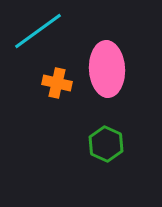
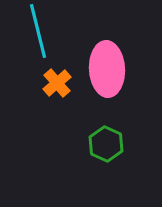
cyan line: rotated 68 degrees counterclockwise
orange cross: rotated 36 degrees clockwise
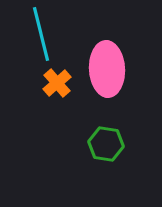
cyan line: moved 3 px right, 3 px down
green hexagon: rotated 16 degrees counterclockwise
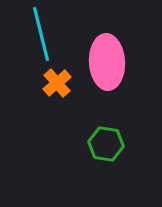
pink ellipse: moved 7 px up
